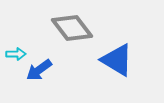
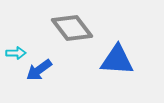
cyan arrow: moved 1 px up
blue triangle: rotated 27 degrees counterclockwise
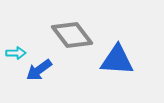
gray diamond: moved 7 px down
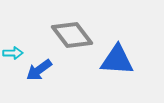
cyan arrow: moved 3 px left
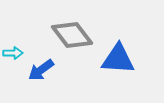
blue triangle: moved 1 px right, 1 px up
blue arrow: moved 2 px right
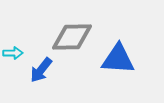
gray diamond: moved 2 px down; rotated 54 degrees counterclockwise
blue arrow: rotated 16 degrees counterclockwise
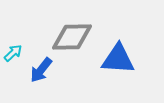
cyan arrow: rotated 42 degrees counterclockwise
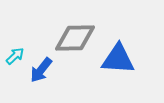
gray diamond: moved 3 px right, 1 px down
cyan arrow: moved 2 px right, 3 px down
